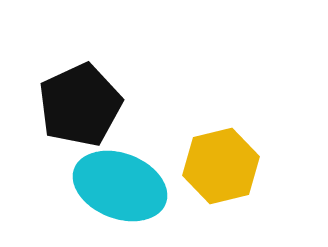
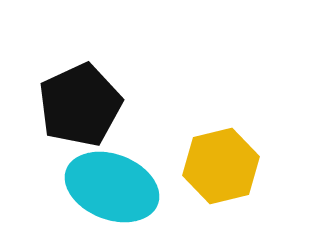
cyan ellipse: moved 8 px left, 1 px down
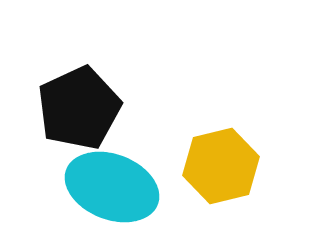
black pentagon: moved 1 px left, 3 px down
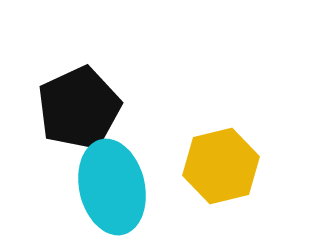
cyan ellipse: rotated 56 degrees clockwise
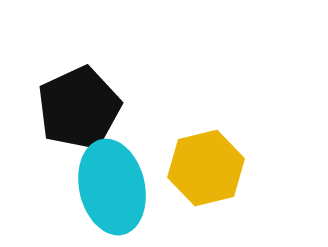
yellow hexagon: moved 15 px left, 2 px down
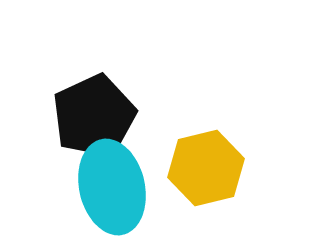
black pentagon: moved 15 px right, 8 px down
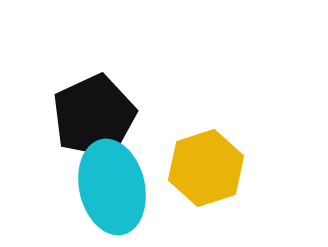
yellow hexagon: rotated 4 degrees counterclockwise
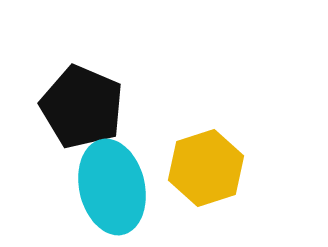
black pentagon: moved 12 px left, 9 px up; rotated 24 degrees counterclockwise
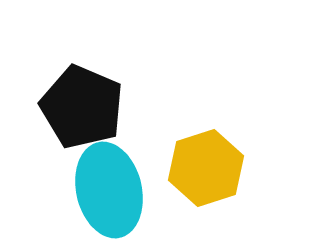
cyan ellipse: moved 3 px left, 3 px down
